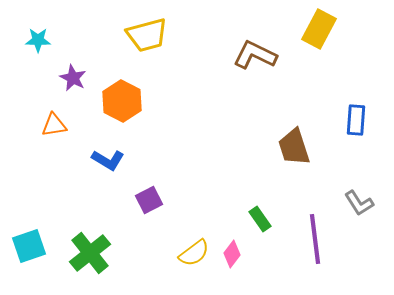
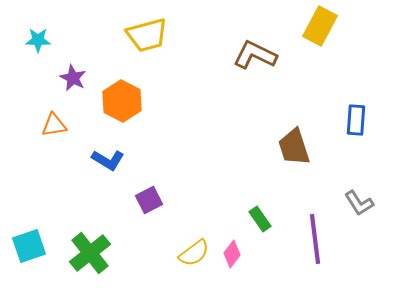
yellow rectangle: moved 1 px right, 3 px up
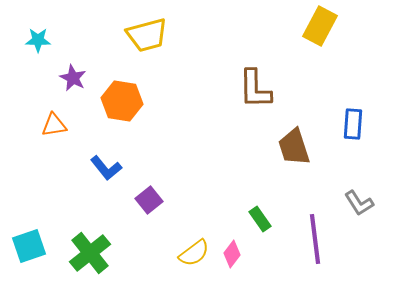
brown L-shape: moved 34 px down; rotated 117 degrees counterclockwise
orange hexagon: rotated 18 degrees counterclockwise
blue rectangle: moved 3 px left, 4 px down
blue L-shape: moved 2 px left, 8 px down; rotated 20 degrees clockwise
purple square: rotated 12 degrees counterclockwise
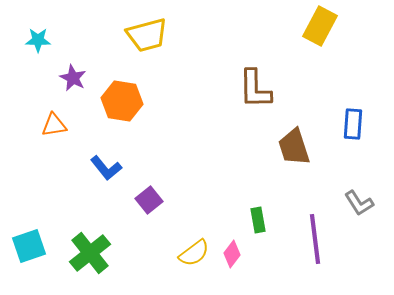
green rectangle: moved 2 px left, 1 px down; rotated 25 degrees clockwise
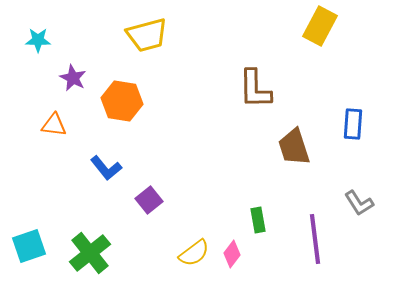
orange triangle: rotated 16 degrees clockwise
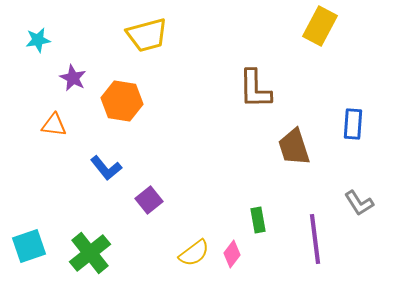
cyan star: rotated 10 degrees counterclockwise
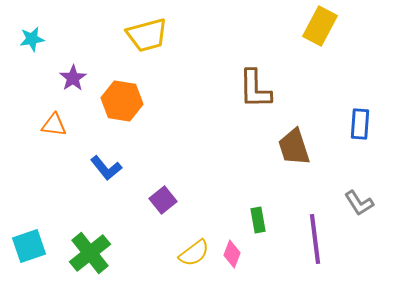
cyan star: moved 6 px left, 1 px up
purple star: rotated 12 degrees clockwise
blue rectangle: moved 7 px right
purple square: moved 14 px right
pink diamond: rotated 16 degrees counterclockwise
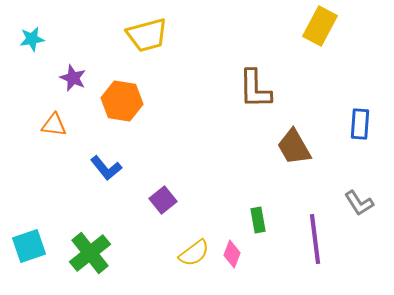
purple star: rotated 16 degrees counterclockwise
brown trapezoid: rotated 12 degrees counterclockwise
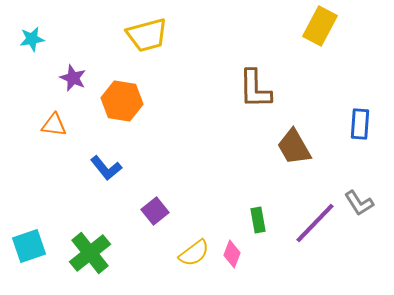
purple square: moved 8 px left, 11 px down
purple line: moved 16 px up; rotated 51 degrees clockwise
